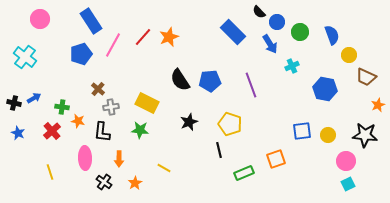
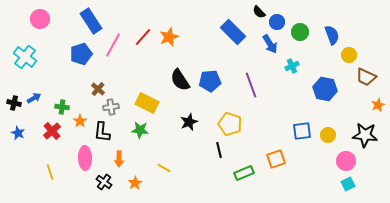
orange star at (78, 121): moved 2 px right; rotated 24 degrees clockwise
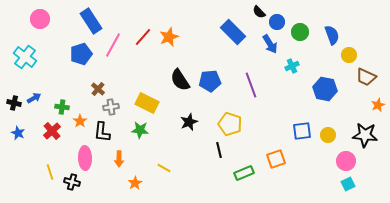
black cross at (104, 182): moved 32 px left; rotated 21 degrees counterclockwise
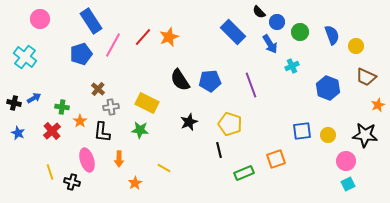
yellow circle at (349, 55): moved 7 px right, 9 px up
blue hexagon at (325, 89): moved 3 px right, 1 px up; rotated 10 degrees clockwise
pink ellipse at (85, 158): moved 2 px right, 2 px down; rotated 15 degrees counterclockwise
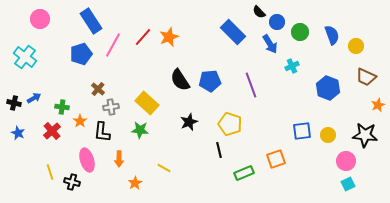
yellow rectangle at (147, 103): rotated 15 degrees clockwise
